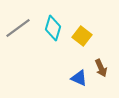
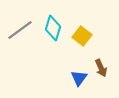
gray line: moved 2 px right, 2 px down
blue triangle: rotated 42 degrees clockwise
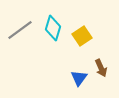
yellow square: rotated 18 degrees clockwise
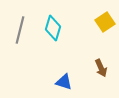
gray line: rotated 40 degrees counterclockwise
yellow square: moved 23 px right, 14 px up
blue triangle: moved 15 px left, 4 px down; rotated 48 degrees counterclockwise
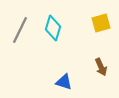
yellow square: moved 4 px left, 1 px down; rotated 18 degrees clockwise
gray line: rotated 12 degrees clockwise
brown arrow: moved 1 px up
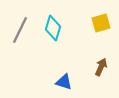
brown arrow: rotated 132 degrees counterclockwise
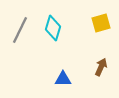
blue triangle: moved 1 px left, 3 px up; rotated 18 degrees counterclockwise
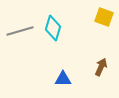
yellow square: moved 3 px right, 6 px up; rotated 36 degrees clockwise
gray line: moved 1 px down; rotated 48 degrees clockwise
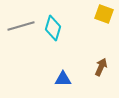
yellow square: moved 3 px up
gray line: moved 1 px right, 5 px up
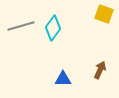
cyan diamond: rotated 20 degrees clockwise
brown arrow: moved 1 px left, 3 px down
